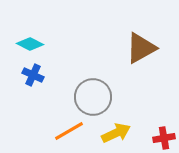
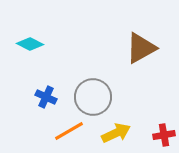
blue cross: moved 13 px right, 22 px down
red cross: moved 3 px up
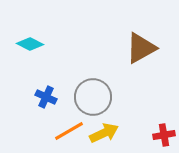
yellow arrow: moved 12 px left
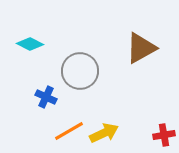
gray circle: moved 13 px left, 26 px up
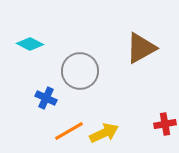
blue cross: moved 1 px down
red cross: moved 1 px right, 11 px up
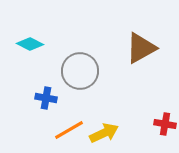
blue cross: rotated 15 degrees counterclockwise
red cross: rotated 20 degrees clockwise
orange line: moved 1 px up
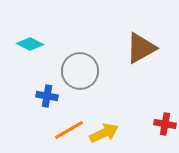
blue cross: moved 1 px right, 2 px up
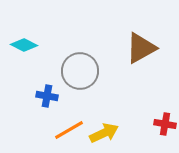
cyan diamond: moved 6 px left, 1 px down
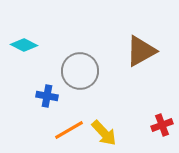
brown triangle: moved 3 px down
red cross: moved 3 px left, 1 px down; rotated 30 degrees counterclockwise
yellow arrow: rotated 72 degrees clockwise
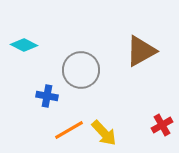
gray circle: moved 1 px right, 1 px up
red cross: rotated 10 degrees counterclockwise
